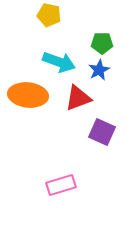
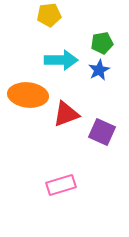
yellow pentagon: rotated 20 degrees counterclockwise
green pentagon: rotated 10 degrees counterclockwise
cyan arrow: moved 2 px right, 2 px up; rotated 20 degrees counterclockwise
red triangle: moved 12 px left, 16 px down
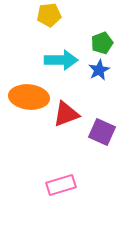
green pentagon: rotated 10 degrees counterclockwise
orange ellipse: moved 1 px right, 2 px down
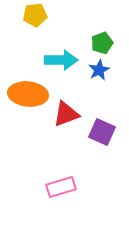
yellow pentagon: moved 14 px left
orange ellipse: moved 1 px left, 3 px up
pink rectangle: moved 2 px down
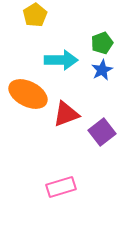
yellow pentagon: rotated 25 degrees counterclockwise
blue star: moved 3 px right
orange ellipse: rotated 21 degrees clockwise
purple square: rotated 28 degrees clockwise
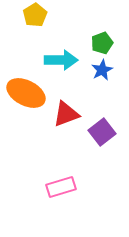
orange ellipse: moved 2 px left, 1 px up
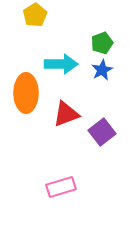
cyan arrow: moved 4 px down
orange ellipse: rotated 63 degrees clockwise
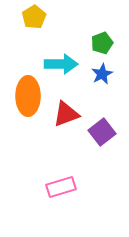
yellow pentagon: moved 1 px left, 2 px down
blue star: moved 4 px down
orange ellipse: moved 2 px right, 3 px down
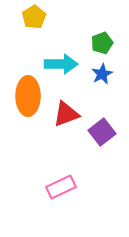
pink rectangle: rotated 8 degrees counterclockwise
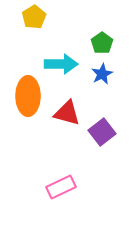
green pentagon: rotated 15 degrees counterclockwise
red triangle: moved 1 px right, 1 px up; rotated 36 degrees clockwise
